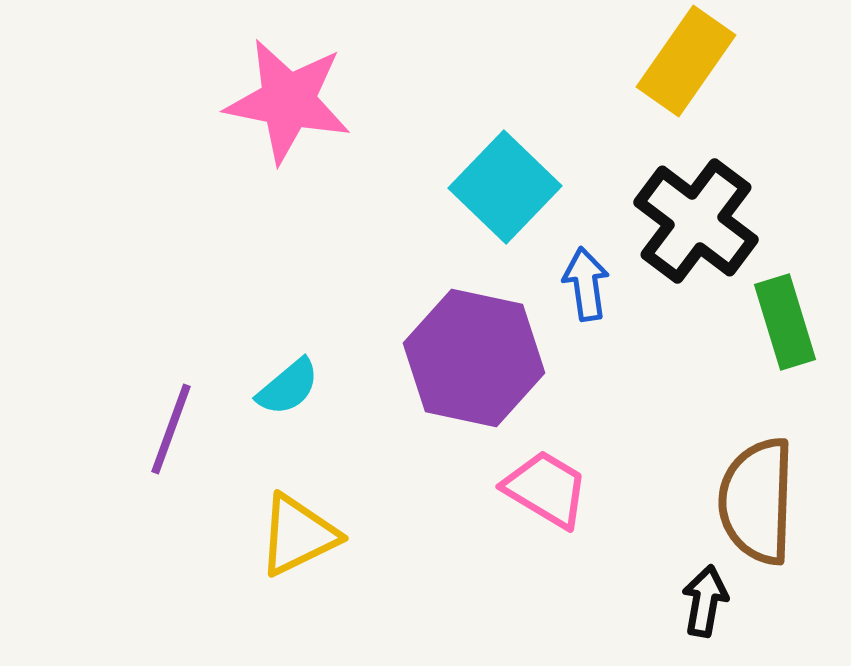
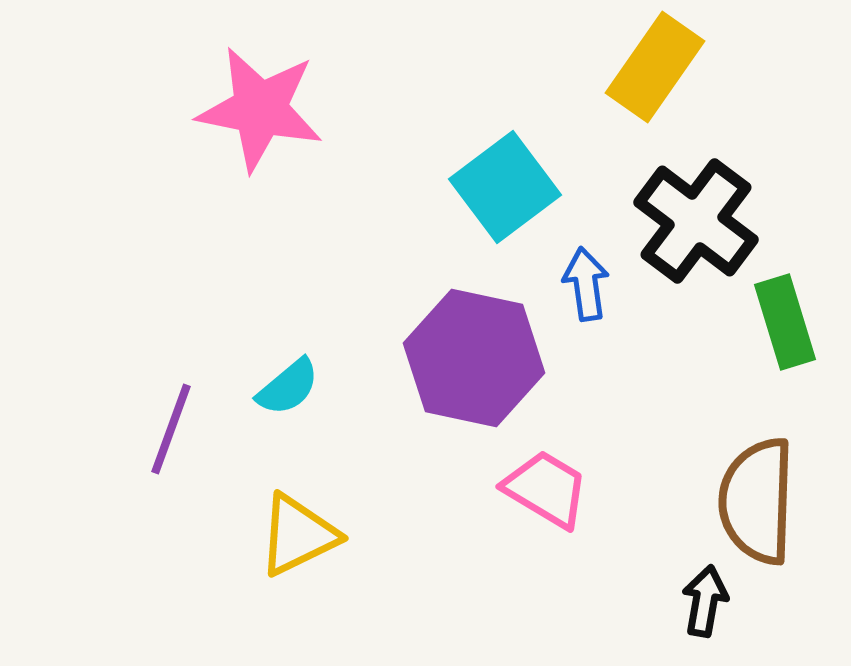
yellow rectangle: moved 31 px left, 6 px down
pink star: moved 28 px left, 8 px down
cyan square: rotated 9 degrees clockwise
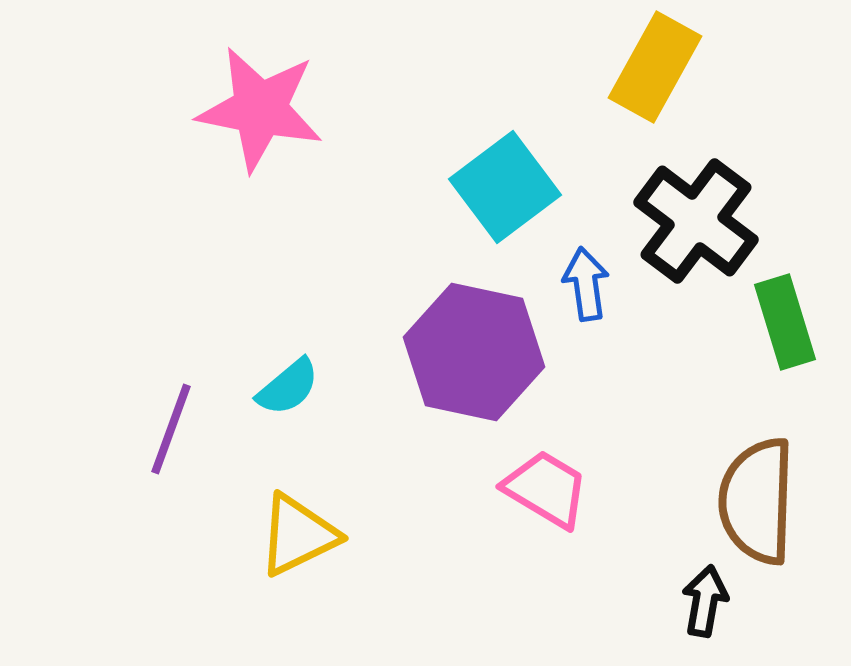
yellow rectangle: rotated 6 degrees counterclockwise
purple hexagon: moved 6 px up
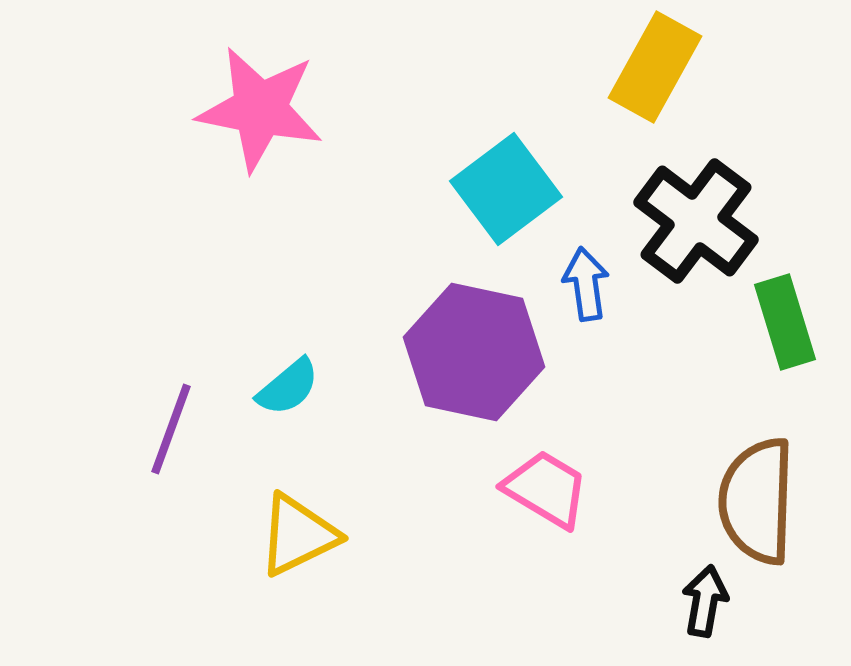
cyan square: moved 1 px right, 2 px down
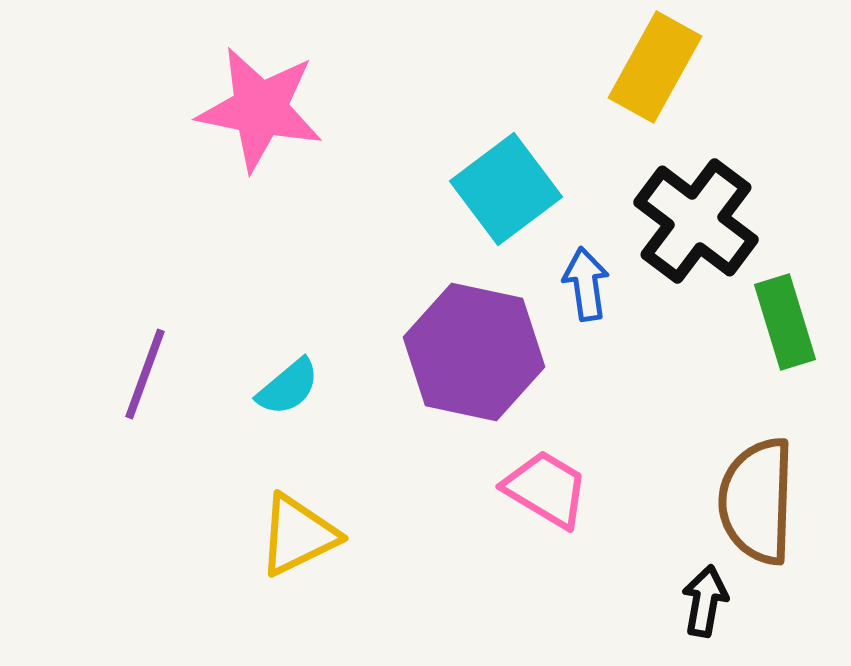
purple line: moved 26 px left, 55 px up
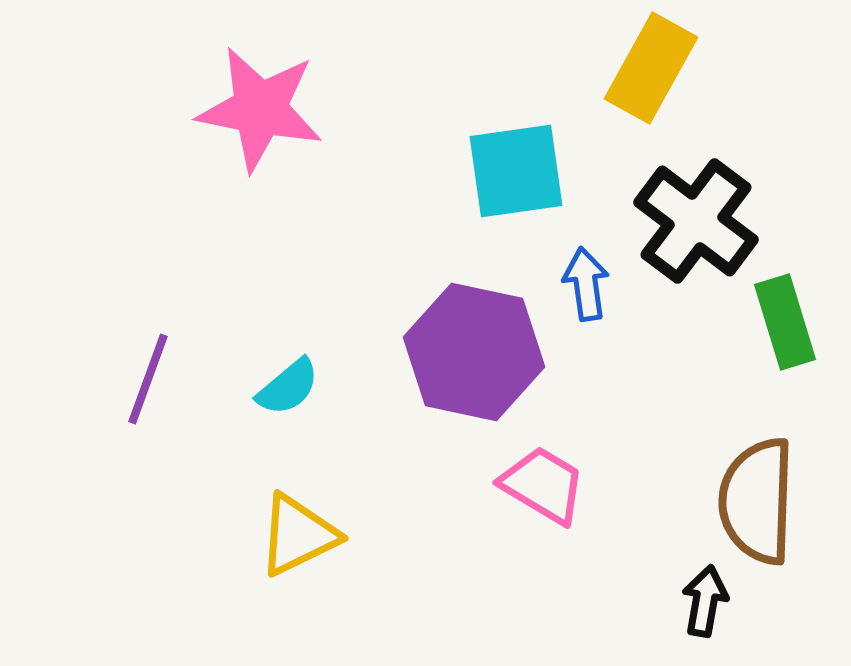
yellow rectangle: moved 4 px left, 1 px down
cyan square: moved 10 px right, 18 px up; rotated 29 degrees clockwise
purple line: moved 3 px right, 5 px down
pink trapezoid: moved 3 px left, 4 px up
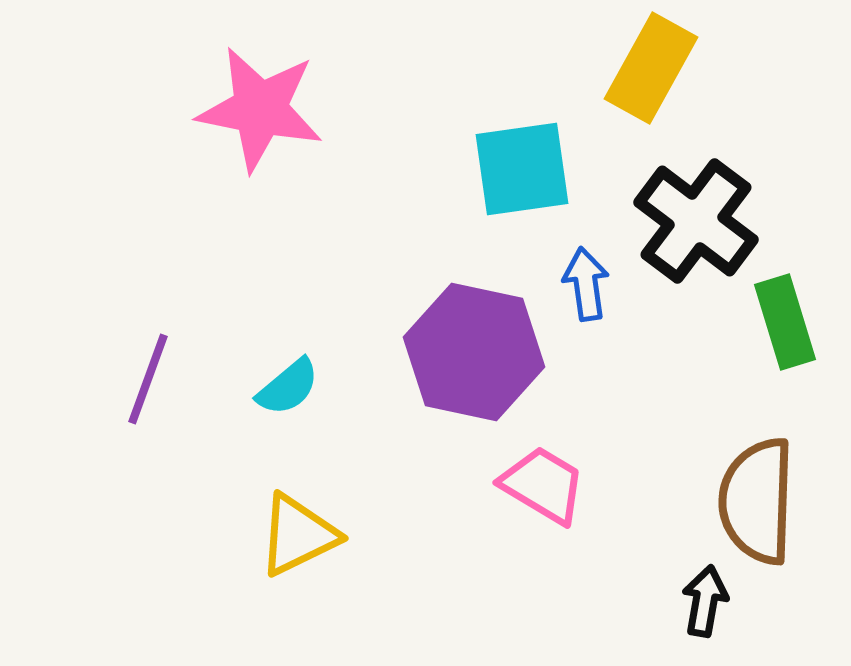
cyan square: moved 6 px right, 2 px up
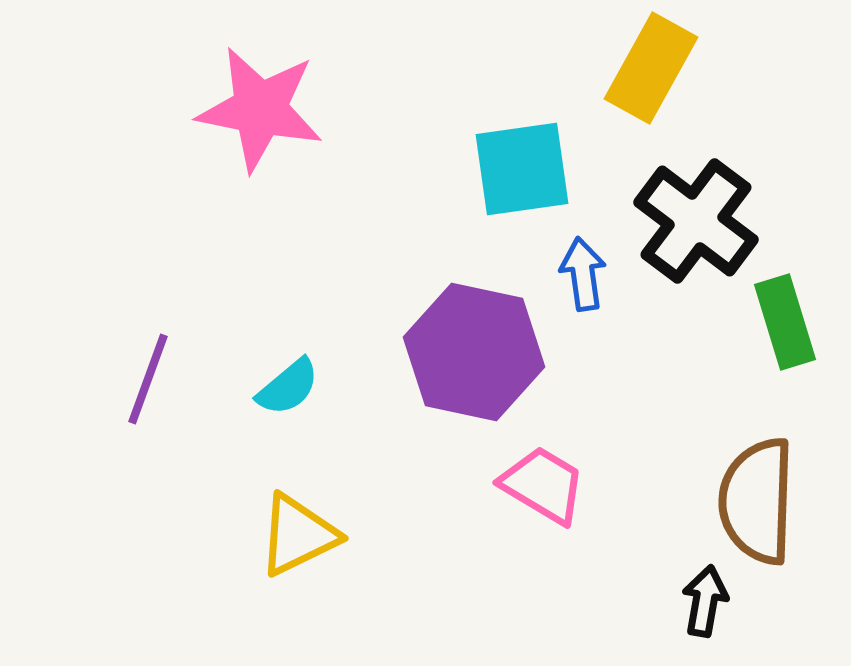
blue arrow: moved 3 px left, 10 px up
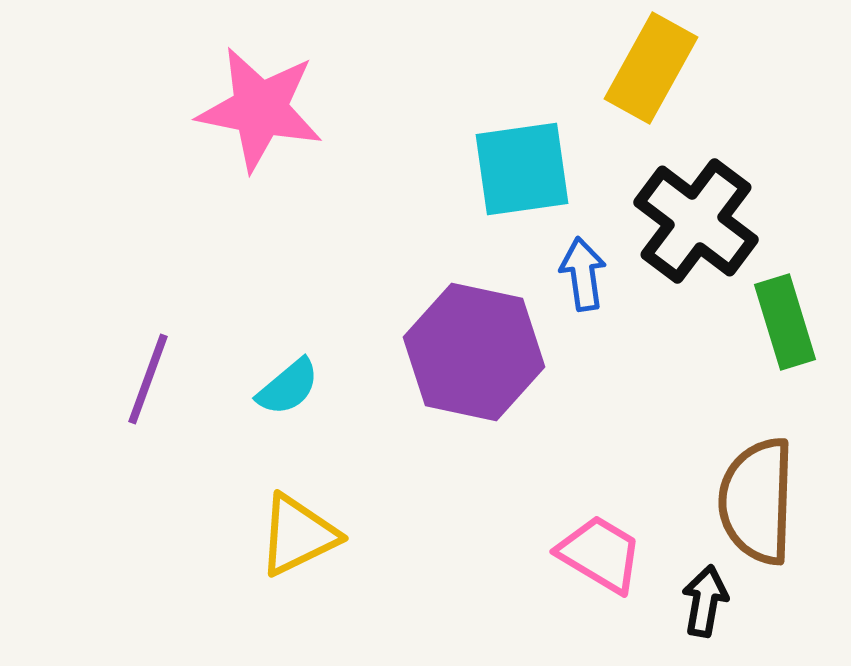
pink trapezoid: moved 57 px right, 69 px down
